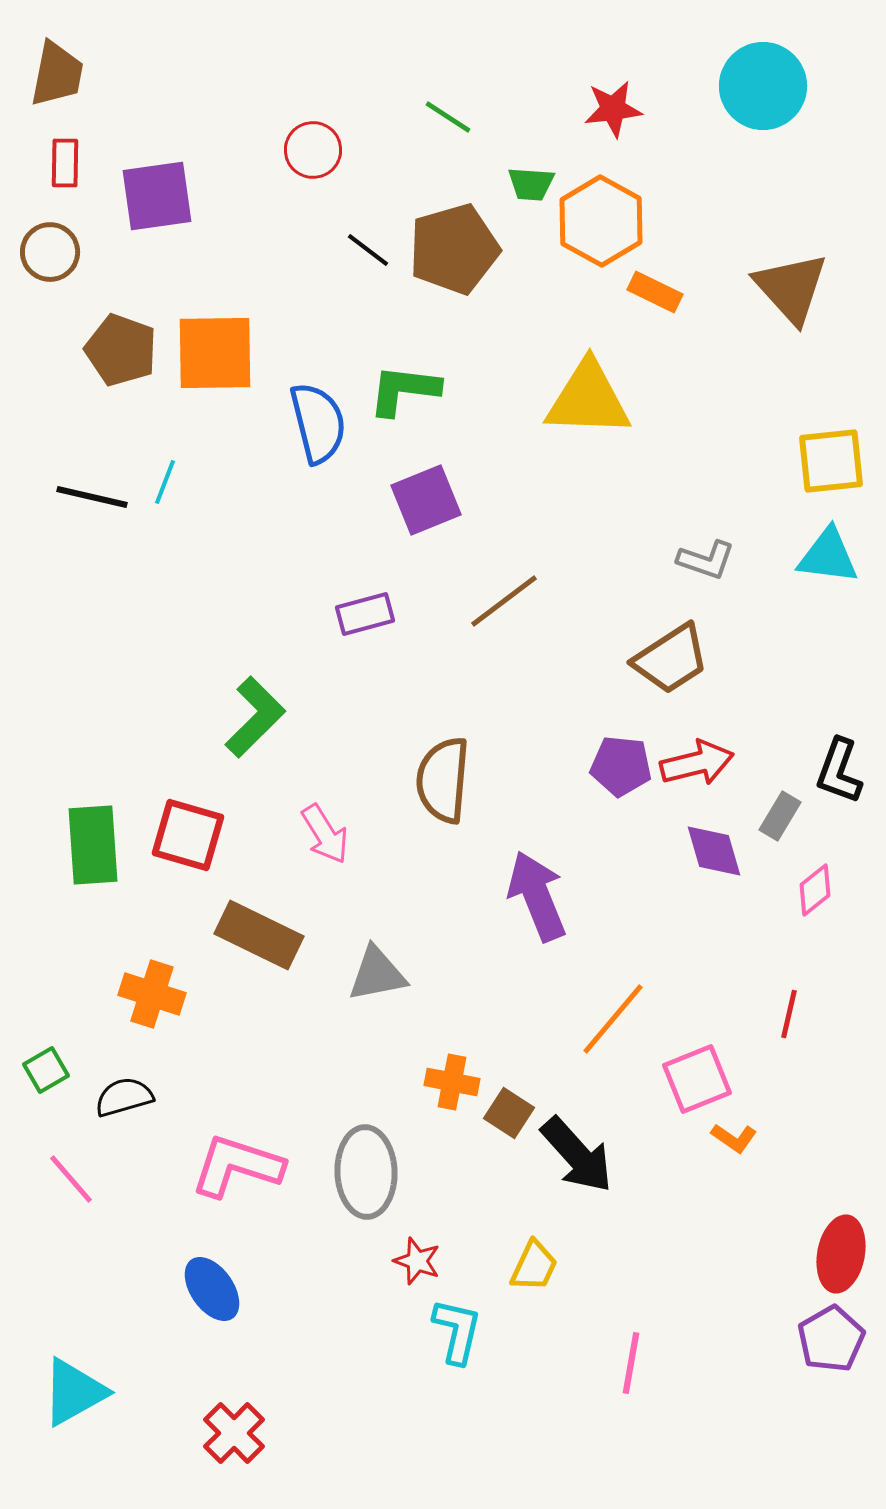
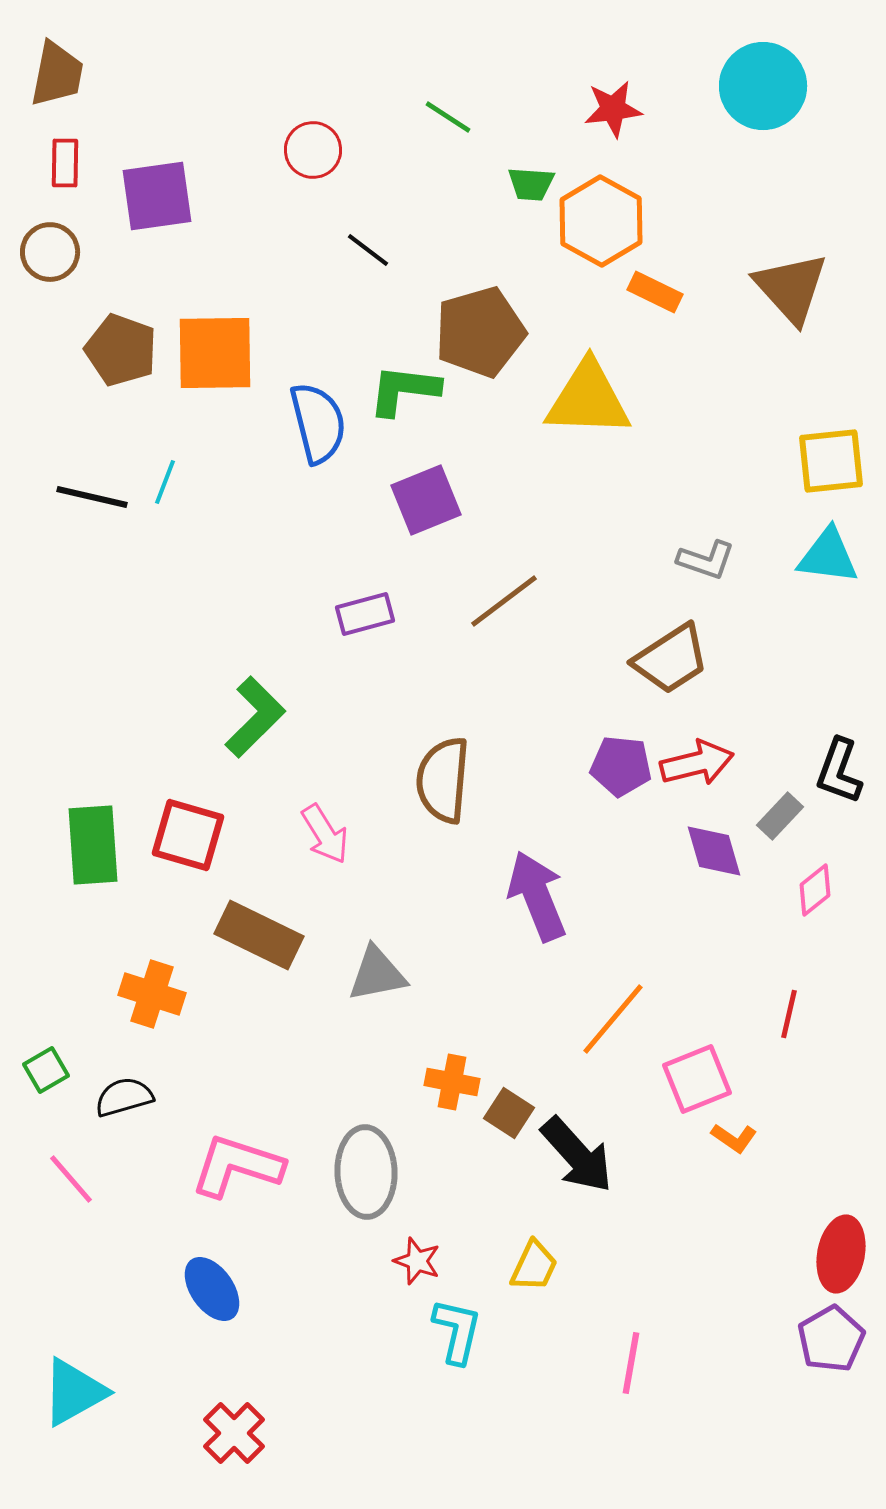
brown pentagon at (454, 249): moved 26 px right, 83 px down
gray rectangle at (780, 816): rotated 12 degrees clockwise
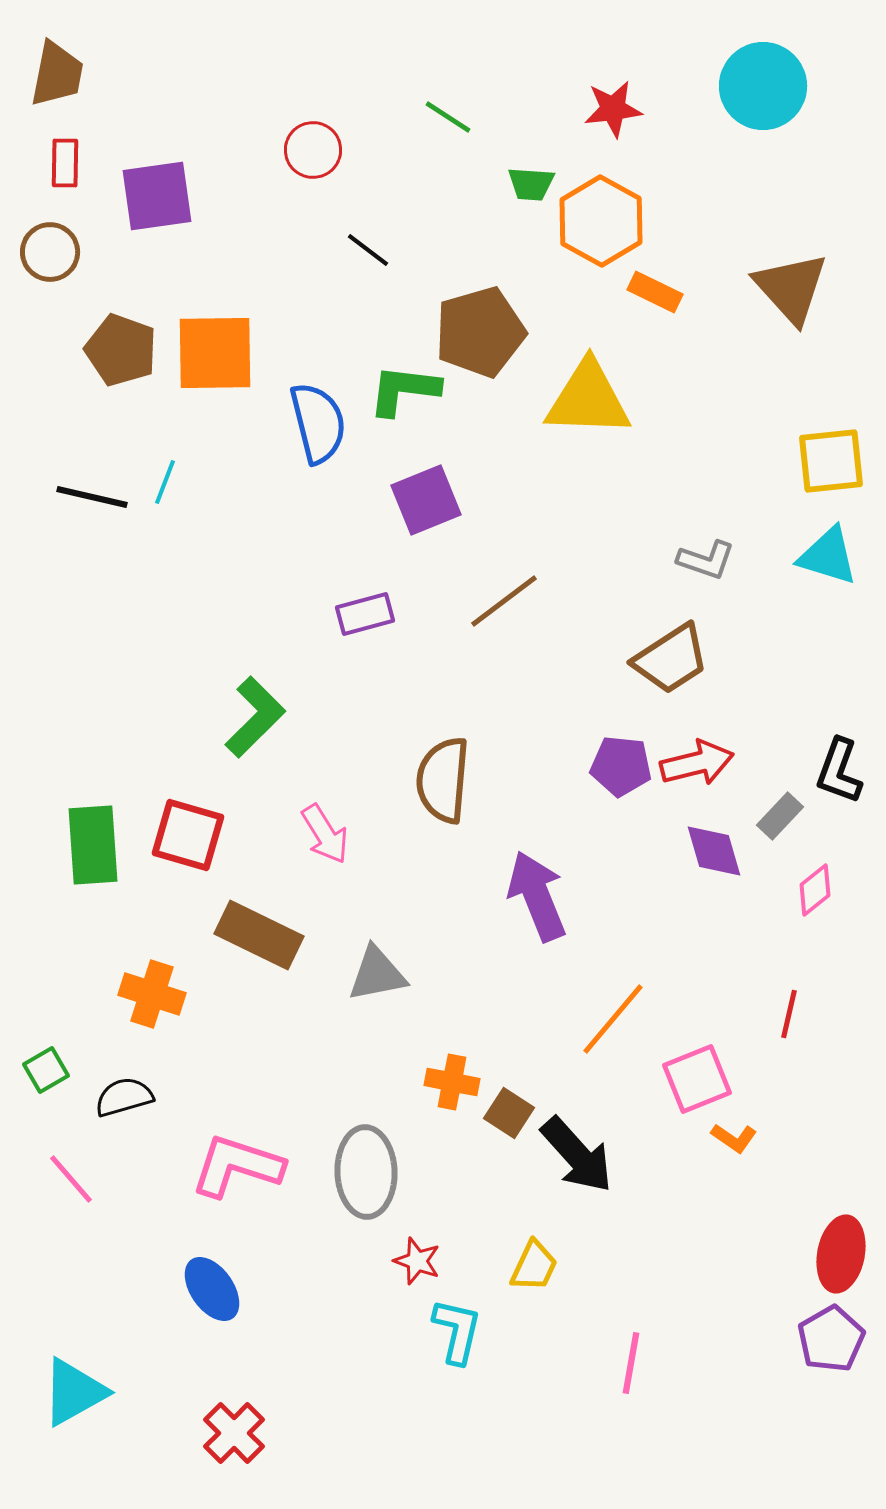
cyan triangle at (828, 556): rotated 10 degrees clockwise
